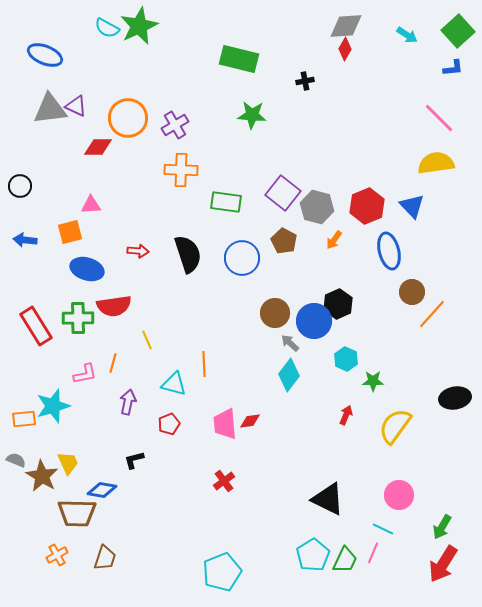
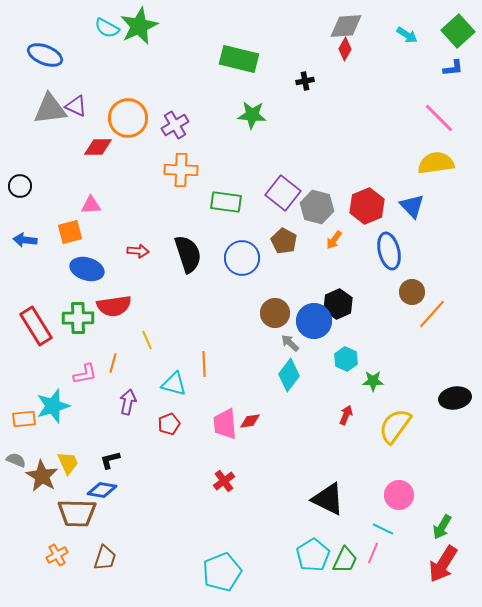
black L-shape at (134, 460): moved 24 px left
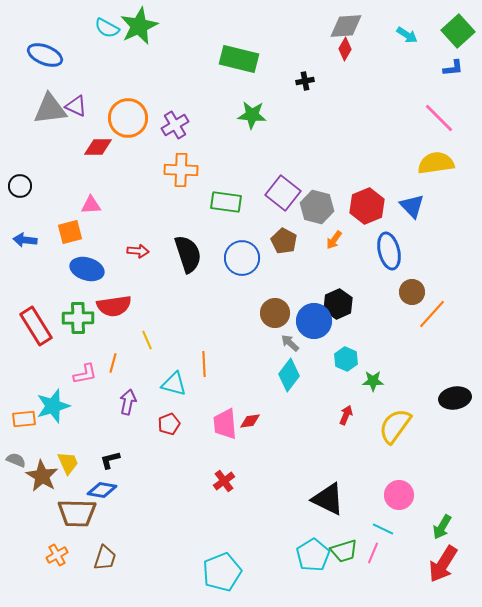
green trapezoid at (345, 560): moved 1 px left, 9 px up; rotated 48 degrees clockwise
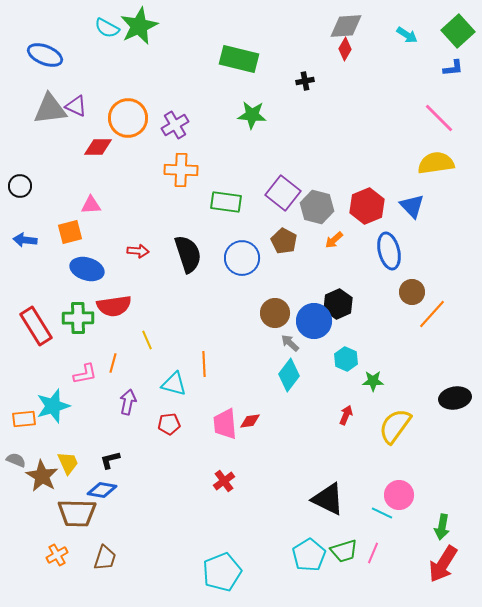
orange arrow at (334, 240): rotated 12 degrees clockwise
red pentagon at (169, 424): rotated 15 degrees clockwise
green arrow at (442, 527): rotated 20 degrees counterclockwise
cyan line at (383, 529): moved 1 px left, 16 px up
cyan pentagon at (313, 555): moved 4 px left
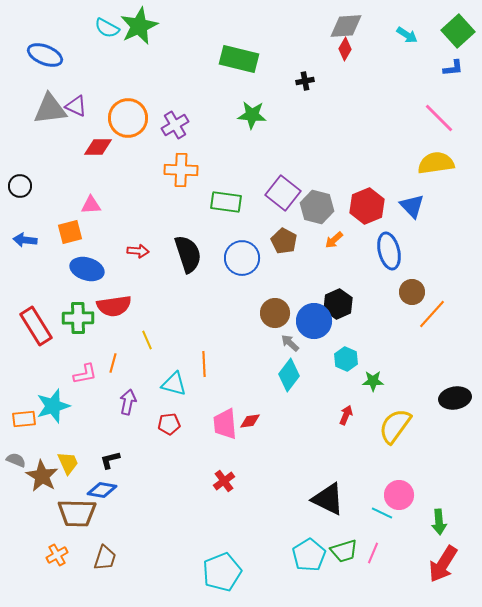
green arrow at (442, 527): moved 3 px left, 5 px up; rotated 15 degrees counterclockwise
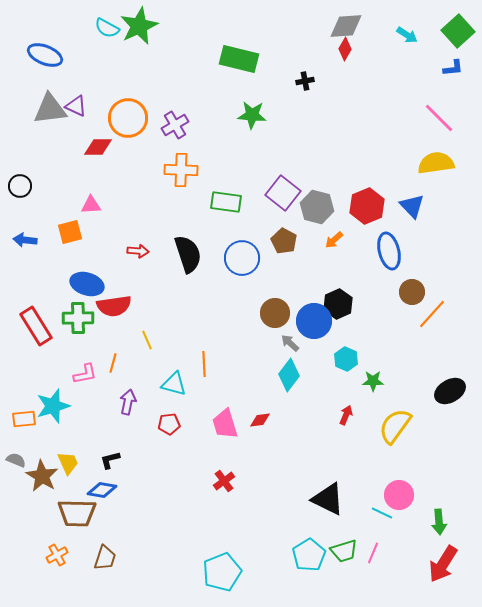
blue ellipse at (87, 269): moved 15 px down
black ellipse at (455, 398): moved 5 px left, 7 px up; rotated 20 degrees counterclockwise
red diamond at (250, 421): moved 10 px right, 1 px up
pink trapezoid at (225, 424): rotated 12 degrees counterclockwise
